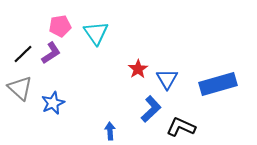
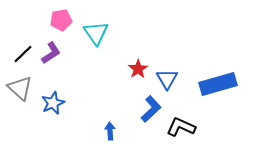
pink pentagon: moved 1 px right, 6 px up
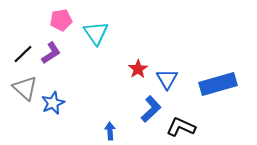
gray triangle: moved 5 px right
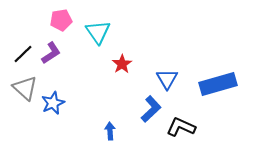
cyan triangle: moved 2 px right, 1 px up
red star: moved 16 px left, 5 px up
